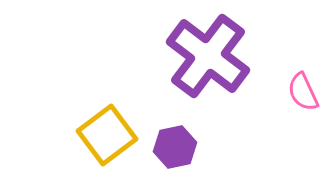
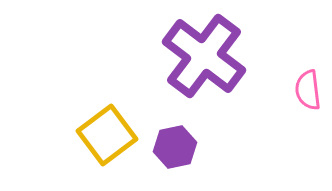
purple cross: moved 4 px left
pink semicircle: moved 5 px right, 2 px up; rotated 18 degrees clockwise
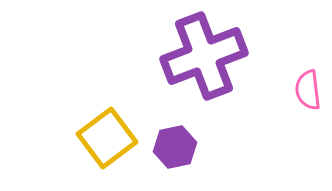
purple cross: rotated 32 degrees clockwise
yellow square: moved 3 px down
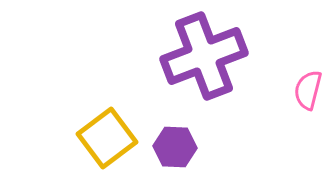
pink semicircle: rotated 21 degrees clockwise
purple hexagon: rotated 15 degrees clockwise
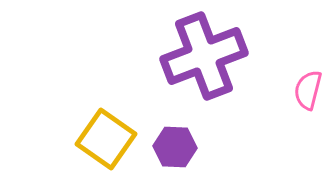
yellow square: moved 1 px left, 1 px down; rotated 18 degrees counterclockwise
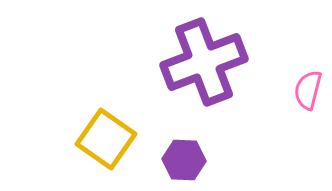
purple cross: moved 6 px down
purple hexagon: moved 9 px right, 13 px down
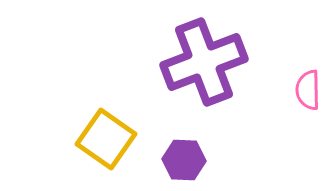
pink semicircle: rotated 15 degrees counterclockwise
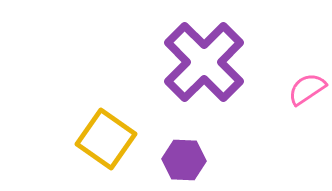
purple cross: rotated 24 degrees counterclockwise
pink semicircle: moved 1 px left, 1 px up; rotated 57 degrees clockwise
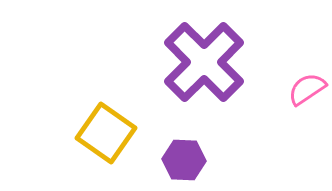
yellow square: moved 6 px up
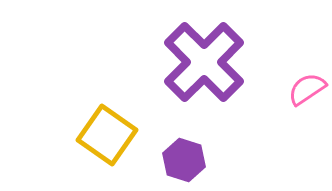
yellow square: moved 1 px right, 2 px down
purple hexagon: rotated 15 degrees clockwise
